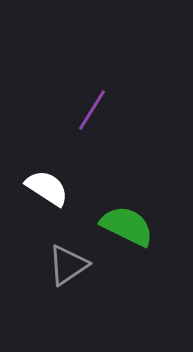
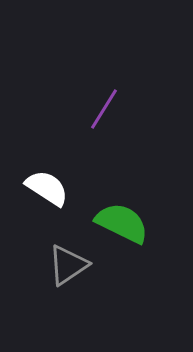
purple line: moved 12 px right, 1 px up
green semicircle: moved 5 px left, 3 px up
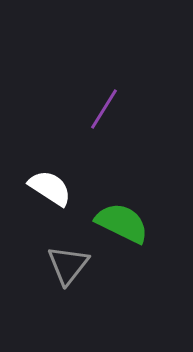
white semicircle: moved 3 px right
gray triangle: rotated 18 degrees counterclockwise
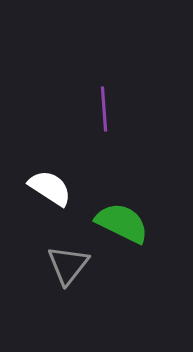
purple line: rotated 36 degrees counterclockwise
